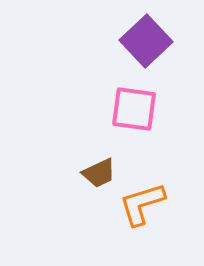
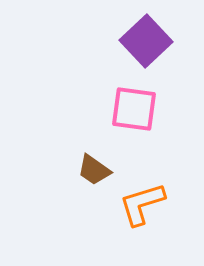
brown trapezoid: moved 5 px left, 3 px up; rotated 60 degrees clockwise
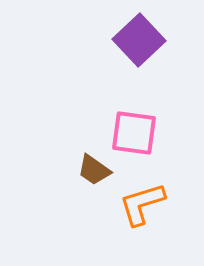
purple square: moved 7 px left, 1 px up
pink square: moved 24 px down
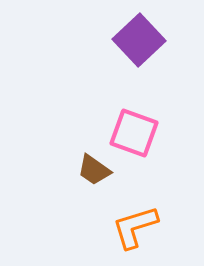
pink square: rotated 12 degrees clockwise
orange L-shape: moved 7 px left, 23 px down
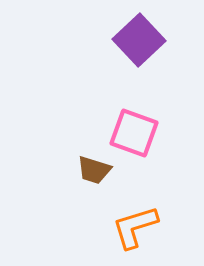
brown trapezoid: rotated 18 degrees counterclockwise
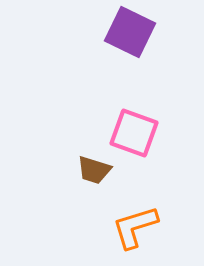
purple square: moved 9 px left, 8 px up; rotated 21 degrees counterclockwise
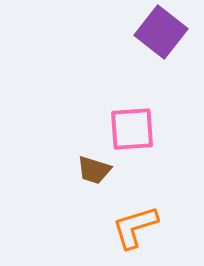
purple square: moved 31 px right; rotated 12 degrees clockwise
pink square: moved 2 px left, 4 px up; rotated 24 degrees counterclockwise
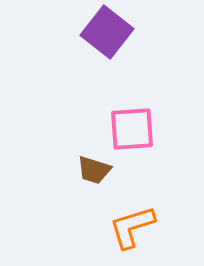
purple square: moved 54 px left
orange L-shape: moved 3 px left
